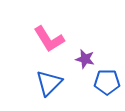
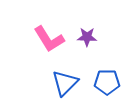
purple star: moved 2 px right, 22 px up; rotated 12 degrees counterclockwise
blue triangle: moved 16 px right
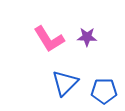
blue pentagon: moved 3 px left, 9 px down
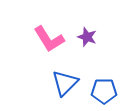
purple star: rotated 18 degrees clockwise
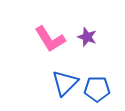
pink L-shape: moved 1 px right
blue pentagon: moved 7 px left, 2 px up
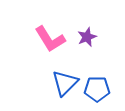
purple star: rotated 30 degrees clockwise
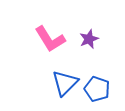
purple star: moved 2 px right, 2 px down
blue pentagon: rotated 20 degrees clockwise
